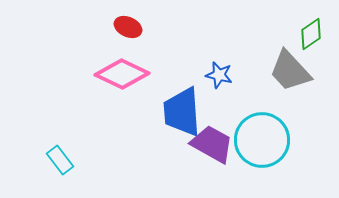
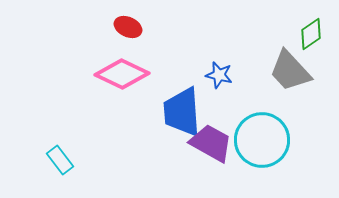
purple trapezoid: moved 1 px left, 1 px up
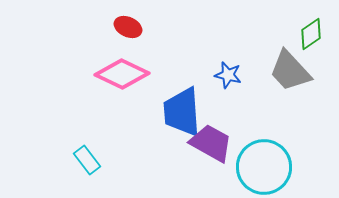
blue star: moved 9 px right
cyan circle: moved 2 px right, 27 px down
cyan rectangle: moved 27 px right
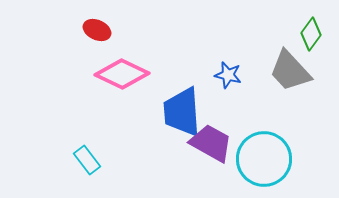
red ellipse: moved 31 px left, 3 px down
green diamond: rotated 20 degrees counterclockwise
cyan circle: moved 8 px up
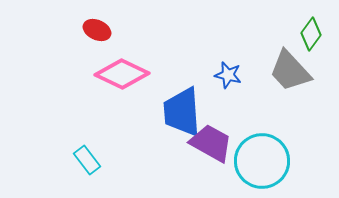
cyan circle: moved 2 px left, 2 px down
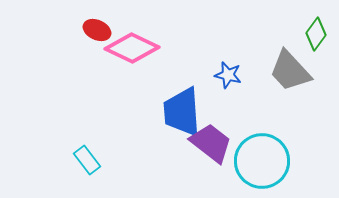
green diamond: moved 5 px right
pink diamond: moved 10 px right, 26 px up
purple trapezoid: rotated 9 degrees clockwise
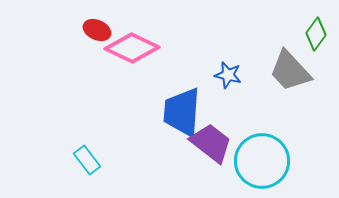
blue trapezoid: rotated 8 degrees clockwise
